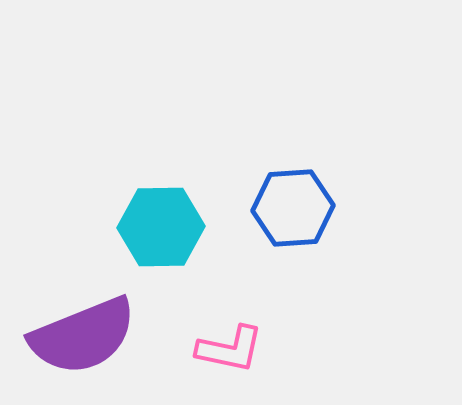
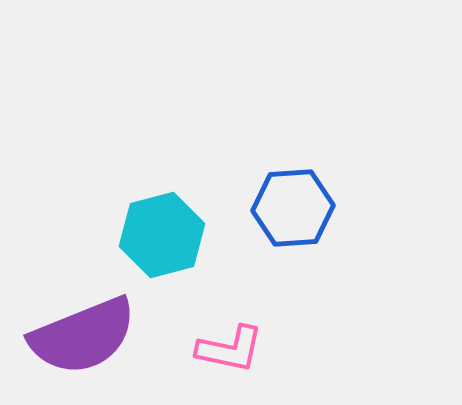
cyan hexagon: moved 1 px right, 8 px down; rotated 14 degrees counterclockwise
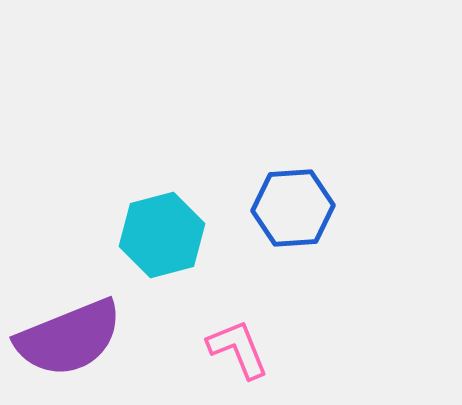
purple semicircle: moved 14 px left, 2 px down
pink L-shape: moved 8 px right; rotated 124 degrees counterclockwise
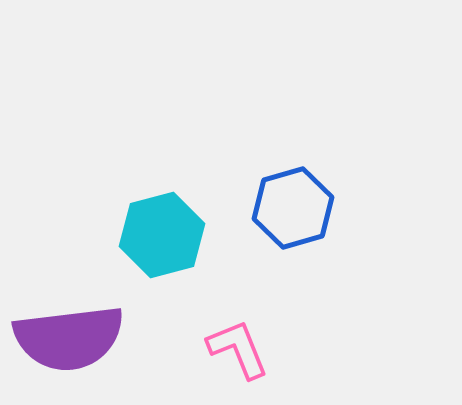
blue hexagon: rotated 12 degrees counterclockwise
purple semicircle: rotated 15 degrees clockwise
